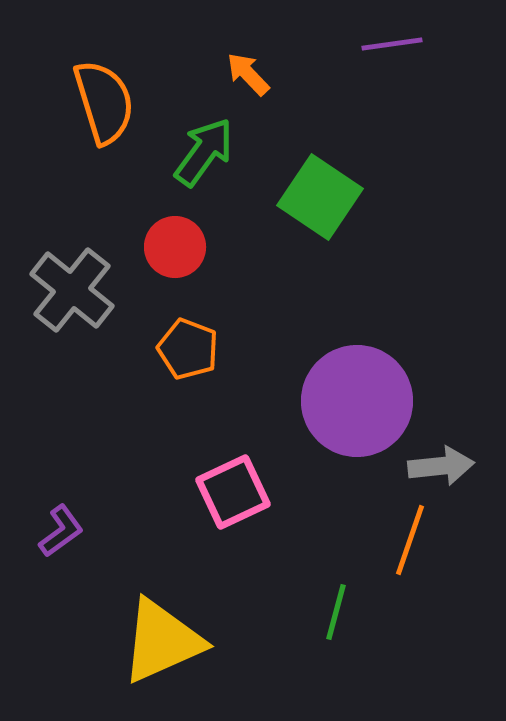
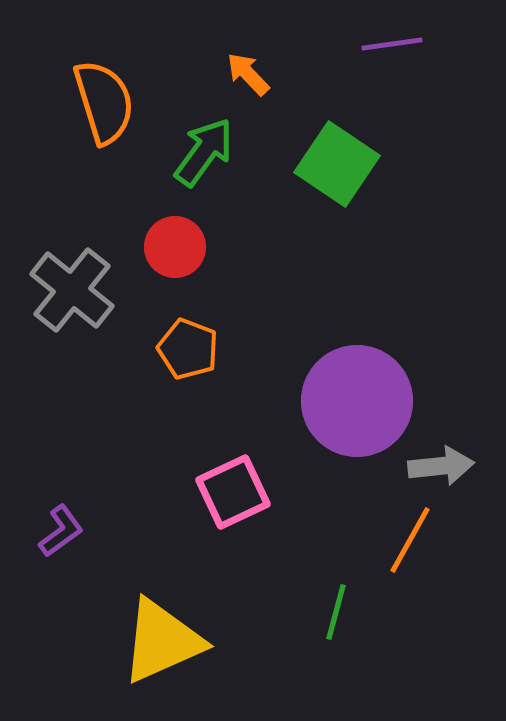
green square: moved 17 px right, 33 px up
orange line: rotated 10 degrees clockwise
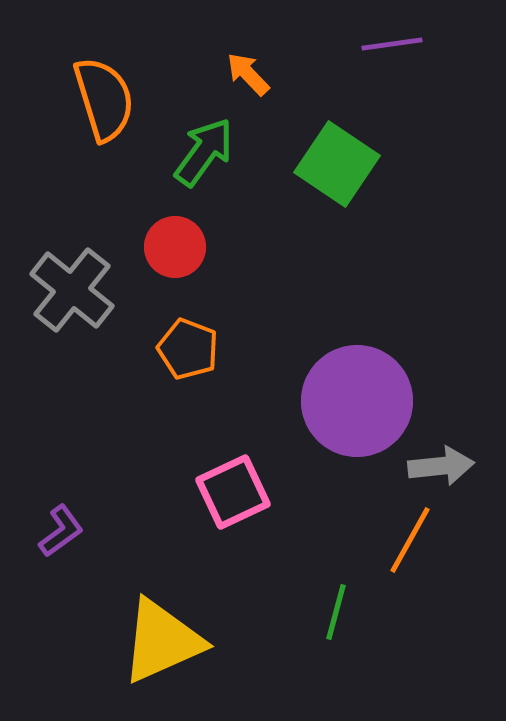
orange semicircle: moved 3 px up
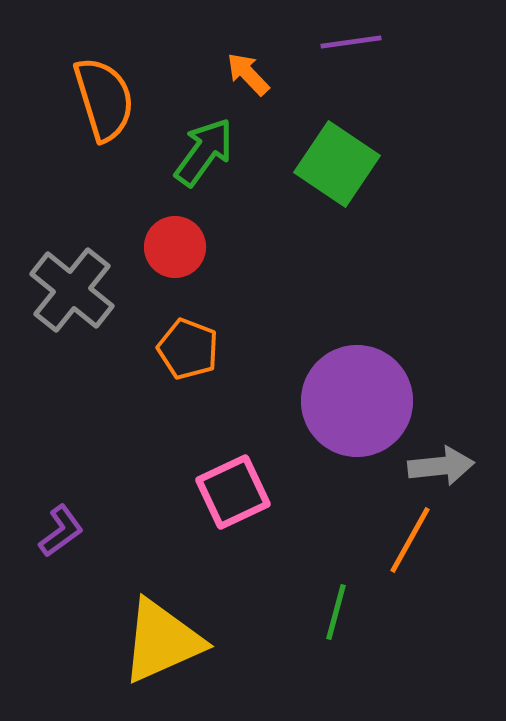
purple line: moved 41 px left, 2 px up
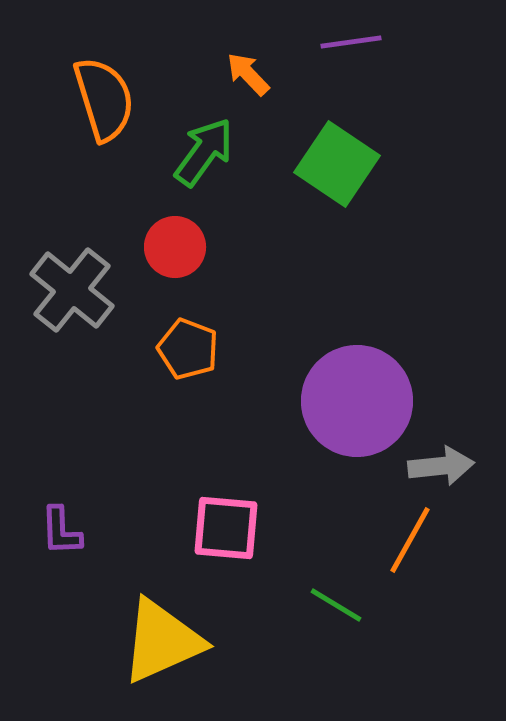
pink square: moved 7 px left, 36 px down; rotated 30 degrees clockwise
purple L-shape: rotated 124 degrees clockwise
green line: moved 7 px up; rotated 74 degrees counterclockwise
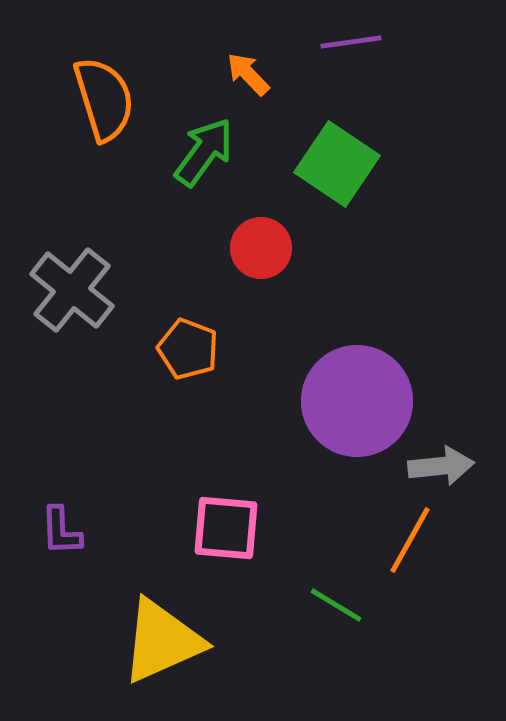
red circle: moved 86 px right, 1 px down
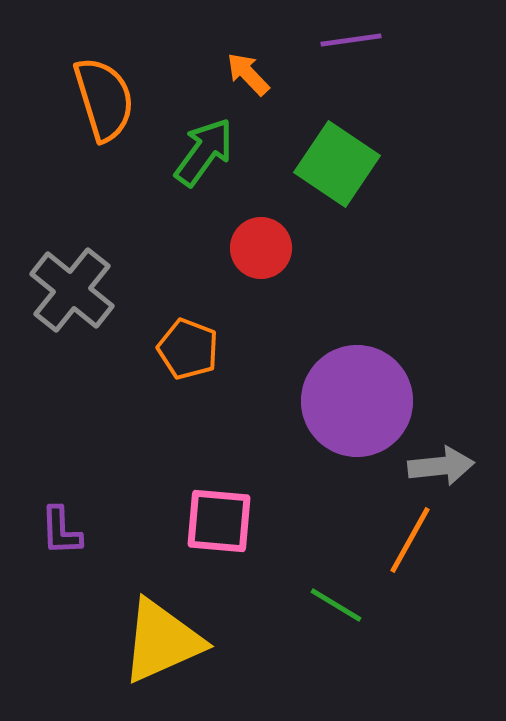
purple line: moved 2 px up
pink square: moved 7 px left, 7 px up
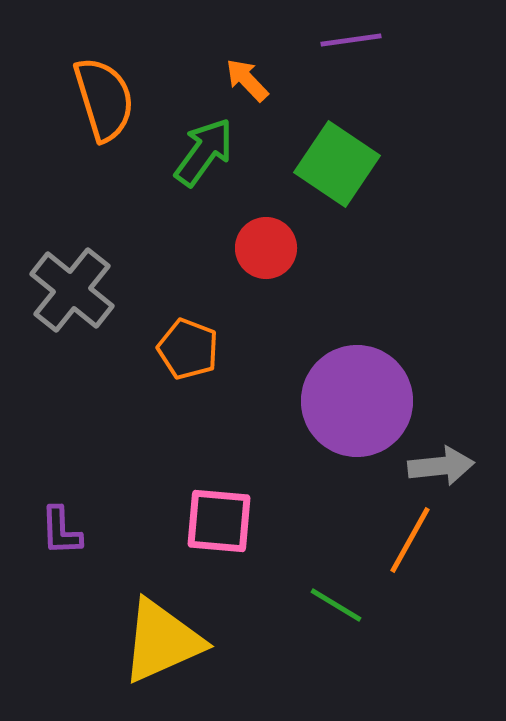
orange arrow: moved 1 px left, 6 px down
red circle: moved 5 px right
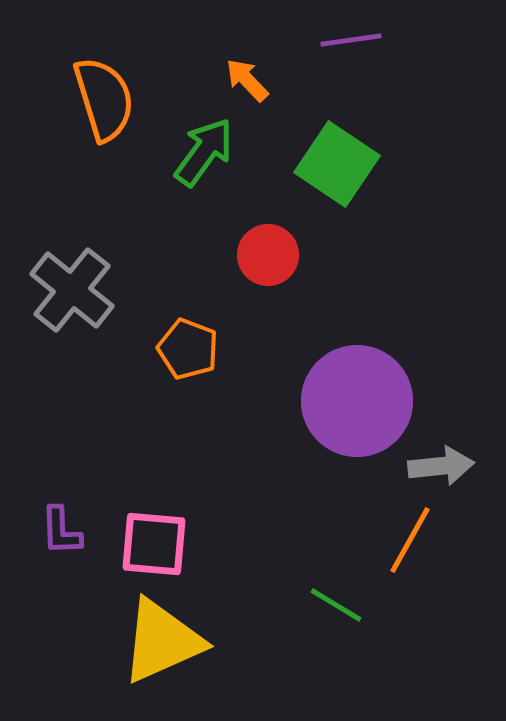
red circle: moved 2 px right, 7 px down
pink square: moved 65 px left, 23 px down
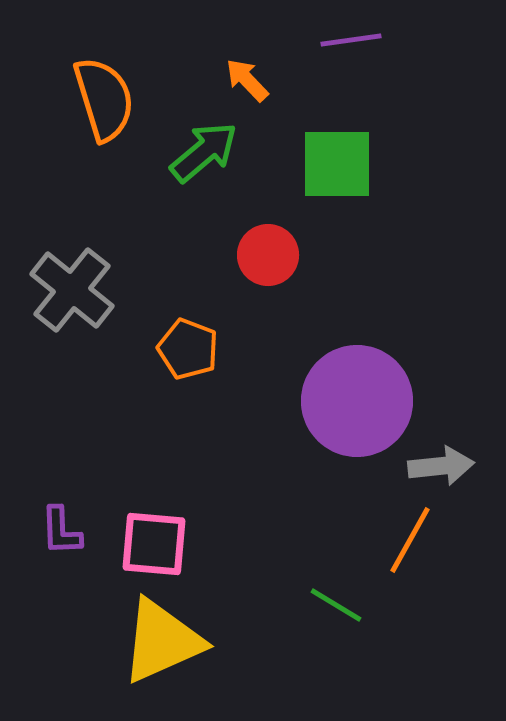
green arrow: rotated 14 degrees clockwise
green square: rotated 34 degrees counterclockwise
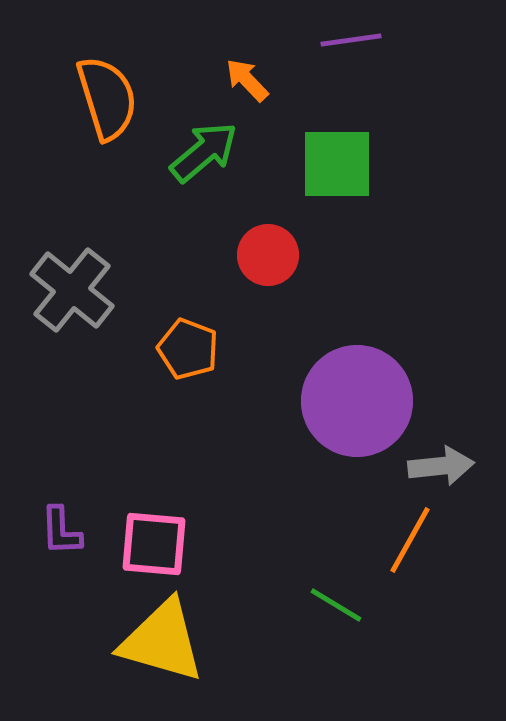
orange semicircle: moved 3 px right, 1 px up
yellow triangle: rotated 40 degrees clockwise
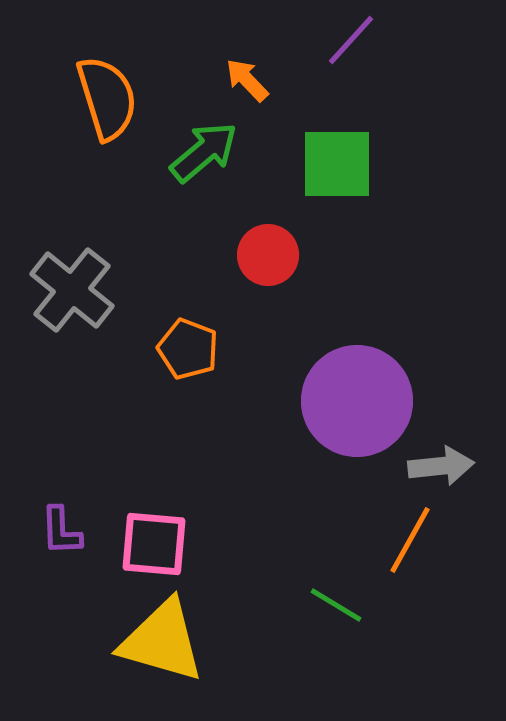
purple line: rotated 40 degrees counterclockwise
